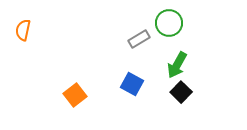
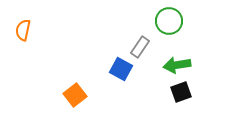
green circle: moved 2 px up
gray rectangle: moved 1 px right, 8 px down; rotated 25 degrees counterclockwise
green arrow: rotated 52 degrees clockwise
blue square: moved 11 px left, 15 px up
black square: rotated 25 degrees clockwise
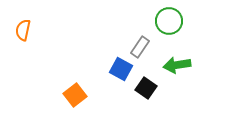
black square: moved 35 px left, 4 px up; rotated 35 degrees counterclockwise
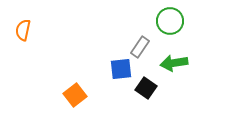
green circle: moved 1 px right
green arrow: moved 3 px left, 2 px up
blue square: rotated 35 degrees counterclockwise
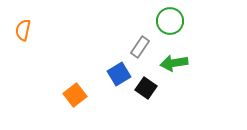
blue square: moved 2 px left, 5 px down; rotated 25 degrees counterclockwise
